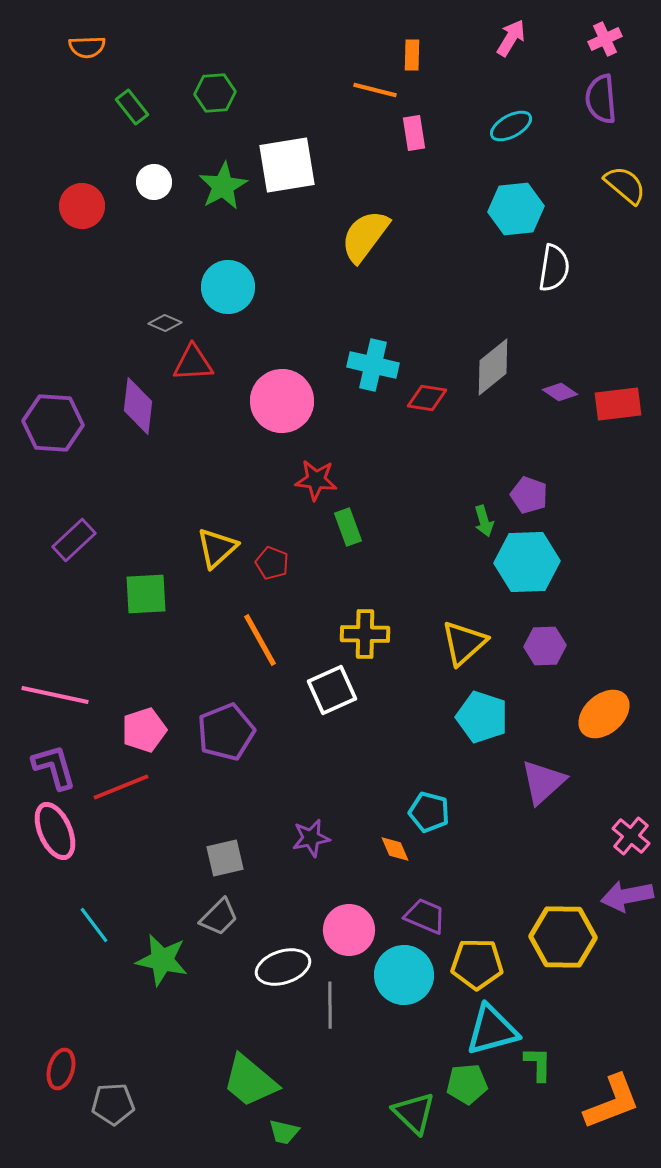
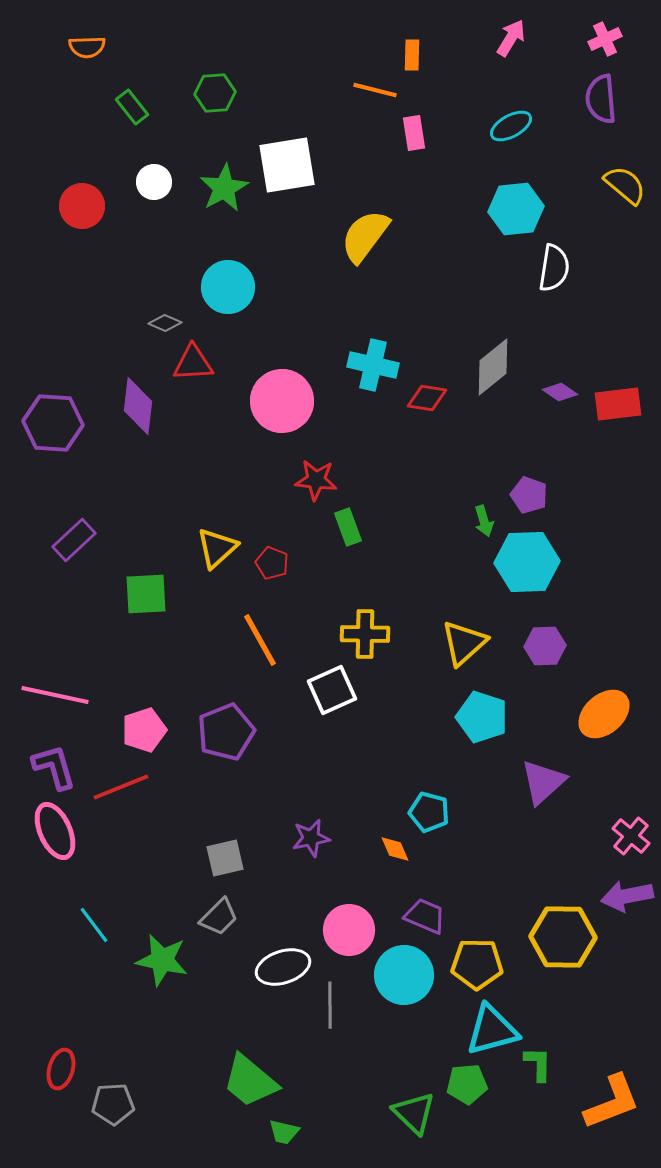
green star at (223, 186): moved 1 px right, 2 px down
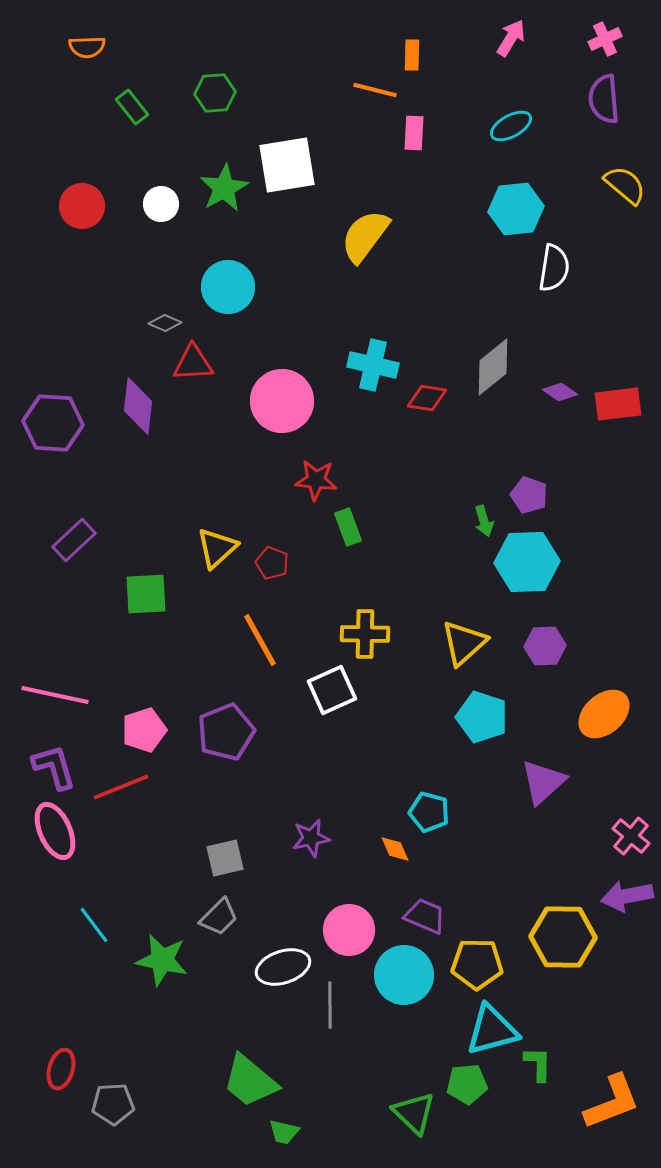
purple semicircle at (601, 99): moved 3 px right
pink rectangle at (414, 133): rotated 12 degrees clockwise
white circle at (154, 182): moved 7 px right, 22 px down
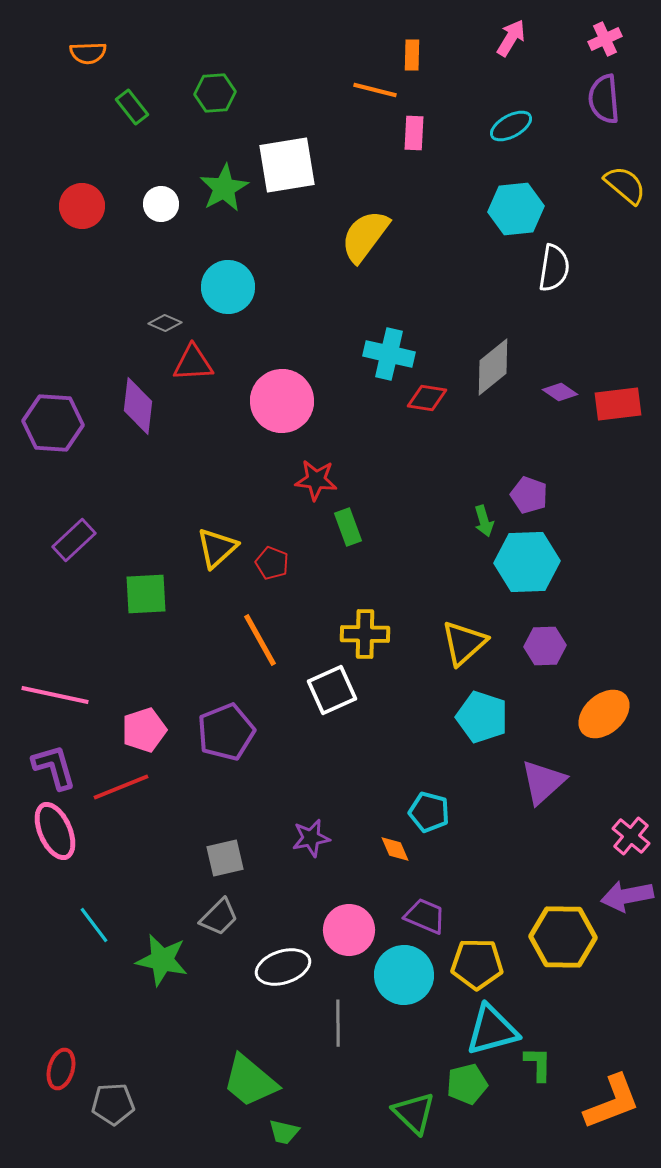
orange semicircle at (87, 47): moved 1 px right, 6 px down
cyan cross at (373, 365): moved 16 px right, 11 px up
gray line at (330, 1005): moved 8 px right, 18 px down
green pentagon at (467, 1084): rotated 9 degrees counterclockwise
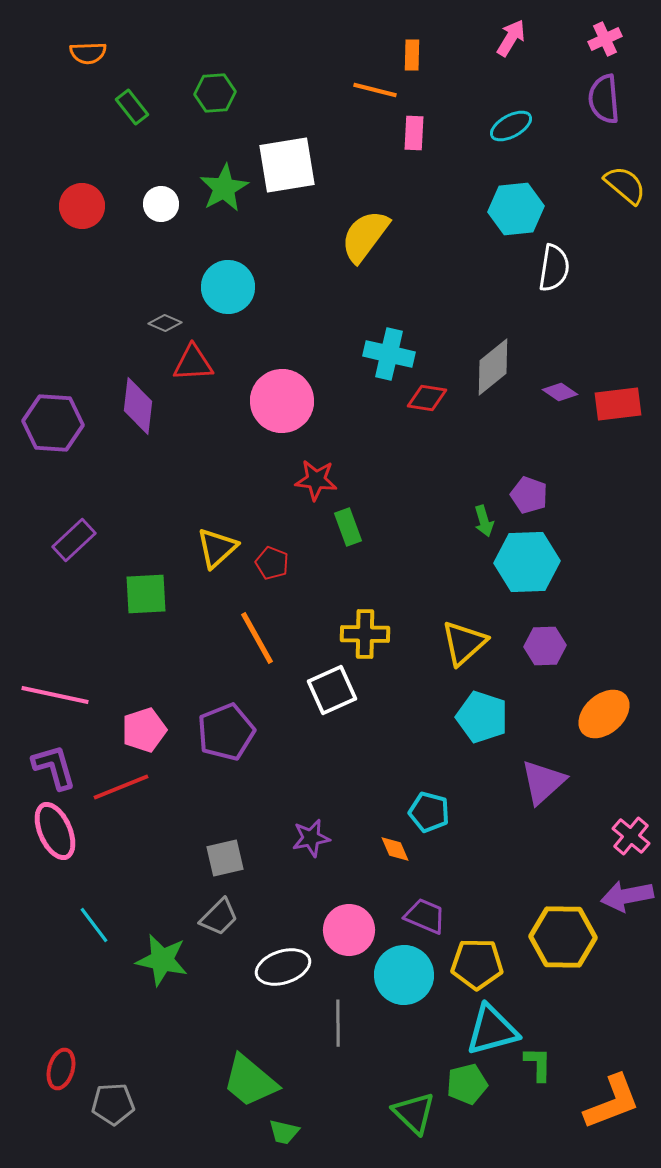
orange line at (260, 640): moved 3 px left, 2 px up
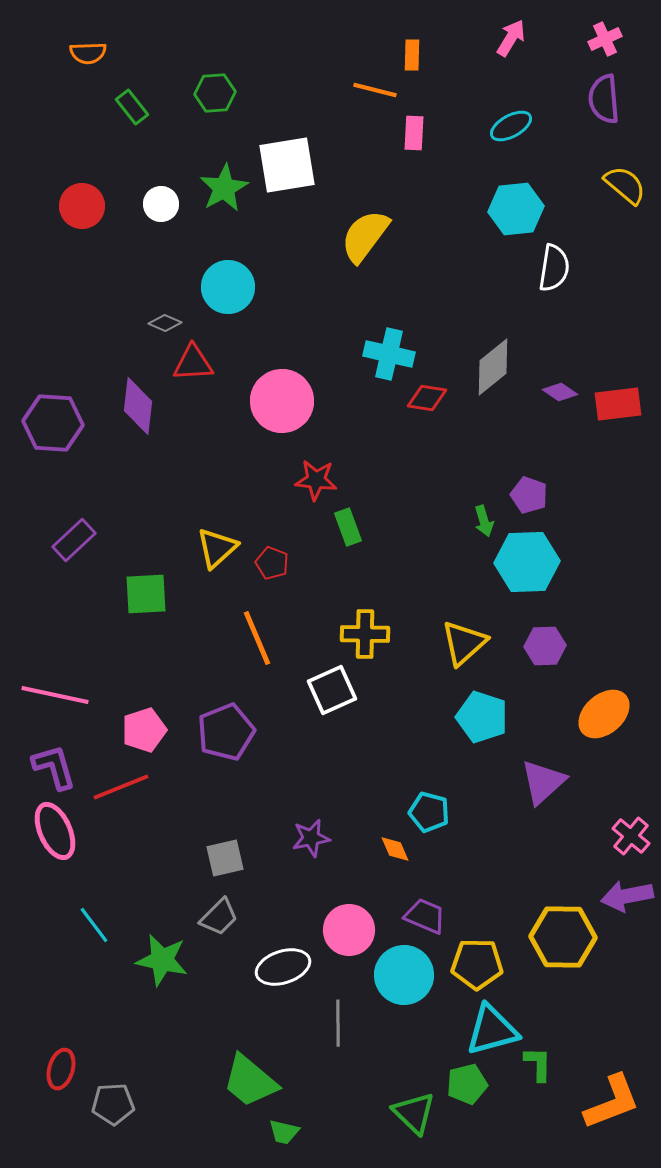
orange line at (257, 638): rotated 6 degrees clockwise
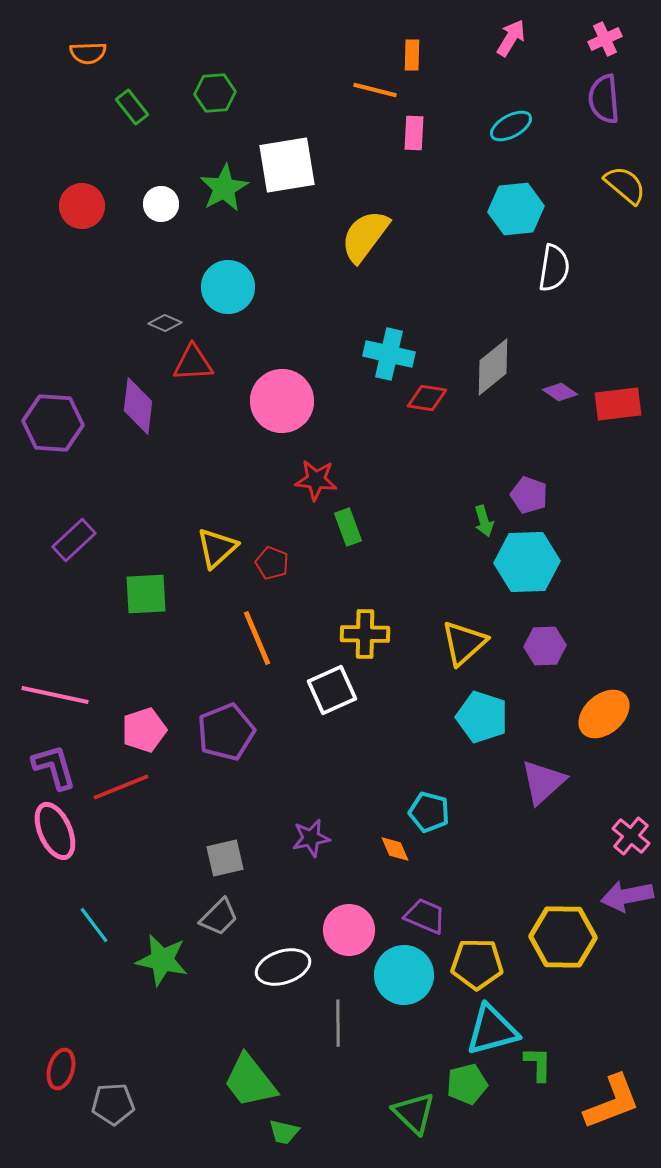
green trapezoid at (250, 1081): rotated 12 degrees clockwise
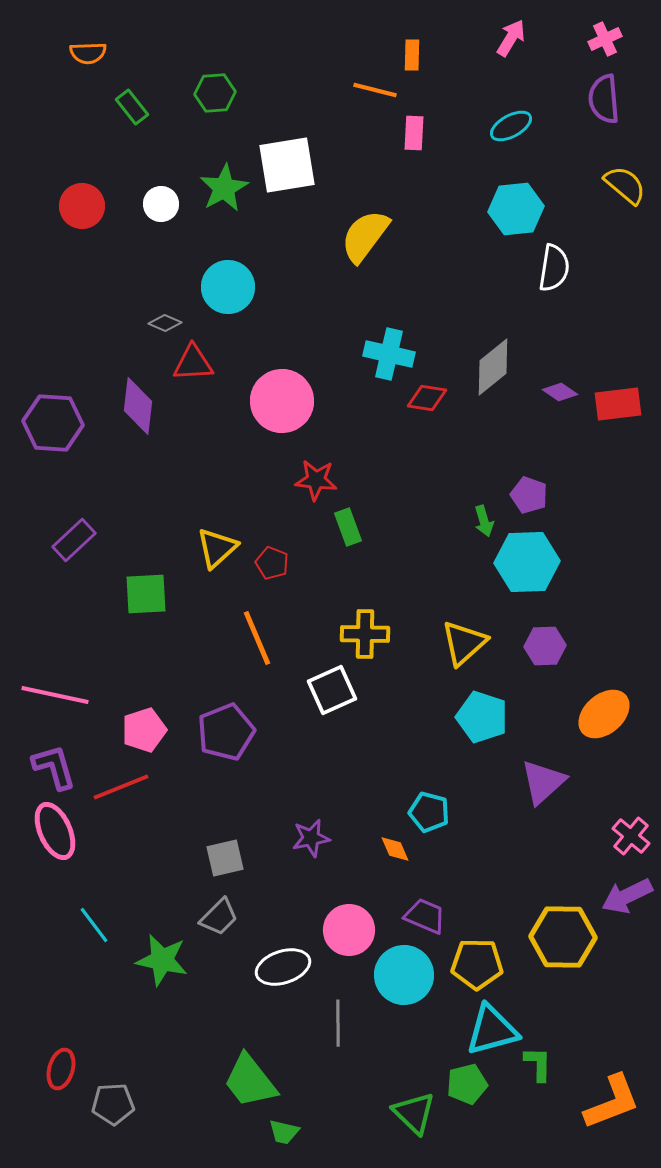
purple arrow at (627, 896): rotated 15 degrees counterclockwise
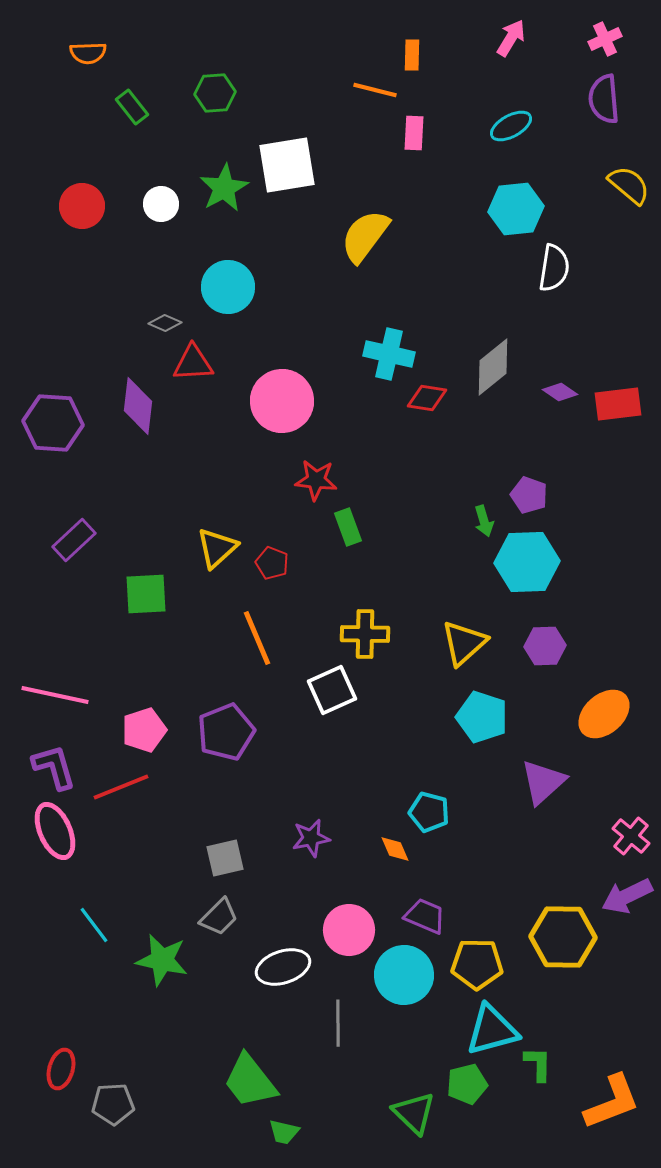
yellow semicircle at (625, 185): moved 4 px right
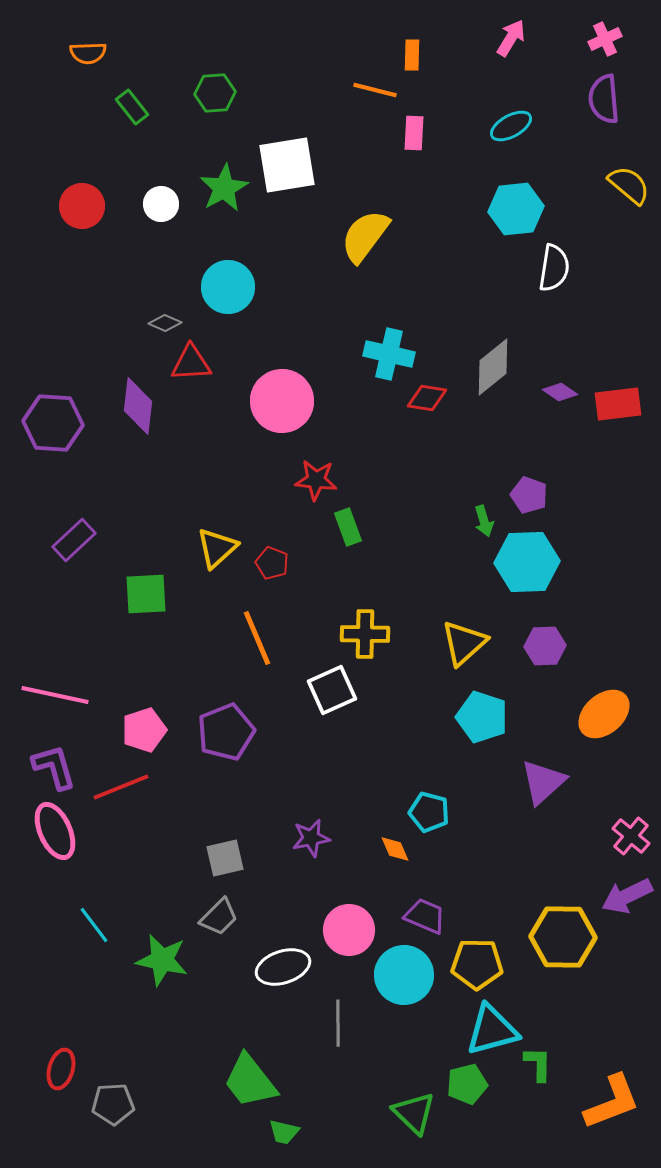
red triangle at (193, 363): moved 2 px left
